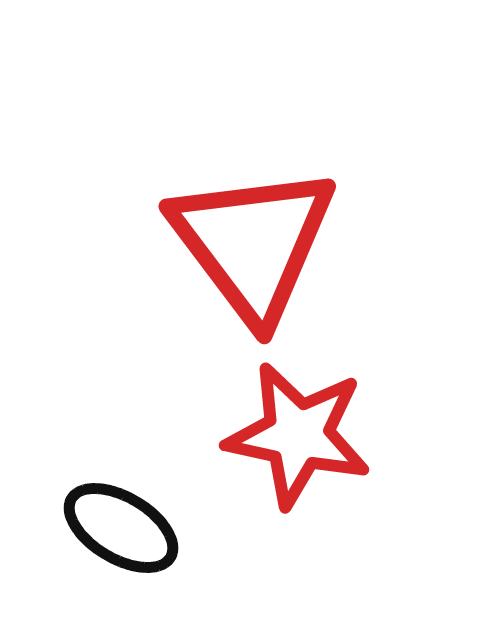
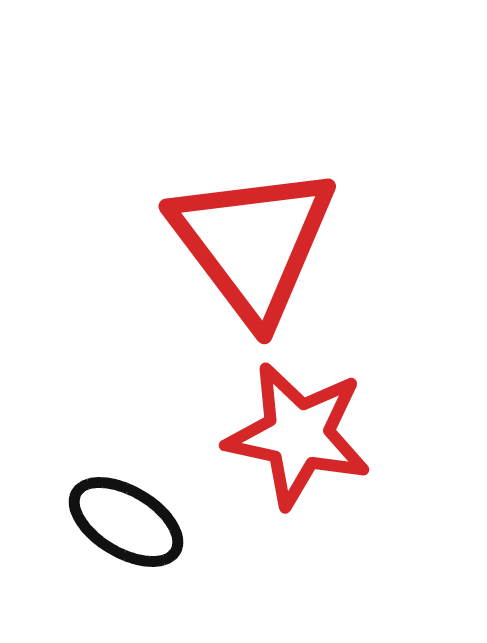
black ellipse: moved 5 px right, 6 px up
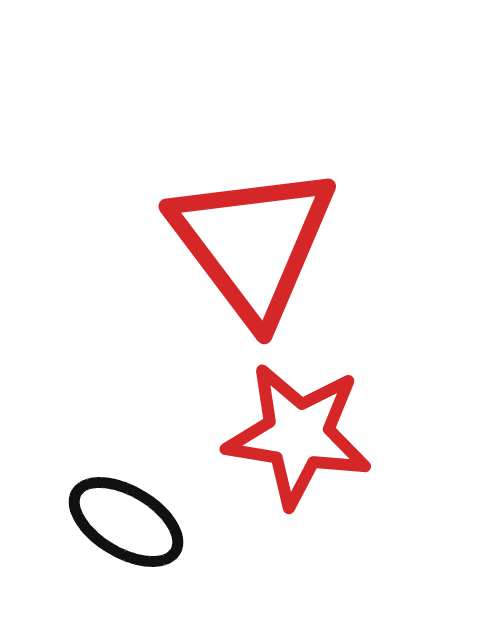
red star: rotated 3 degrees counterclockwise
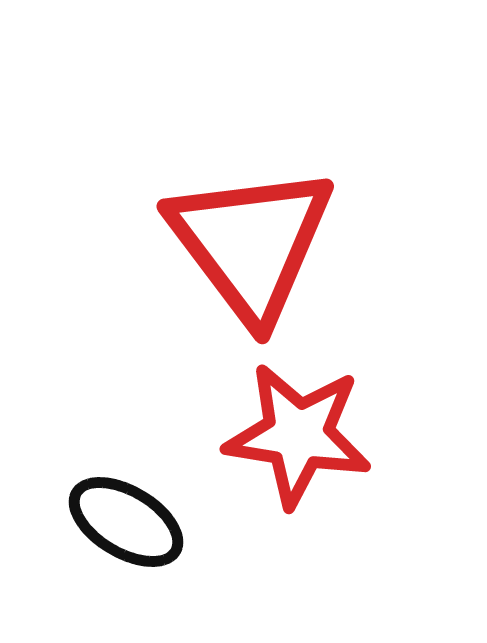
red triangle: moved 2 px left
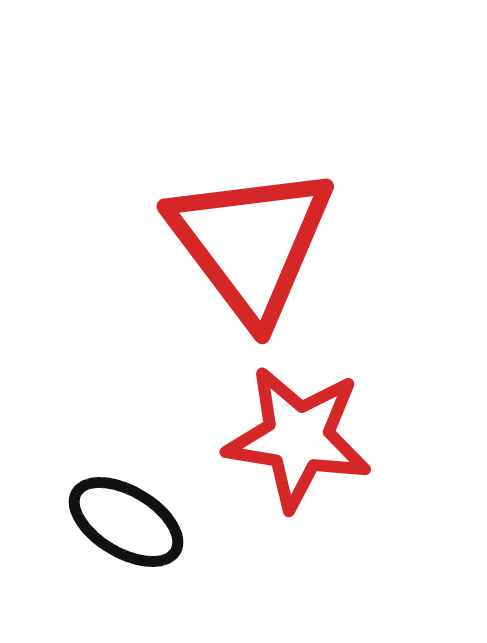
red star: moved 3 px down
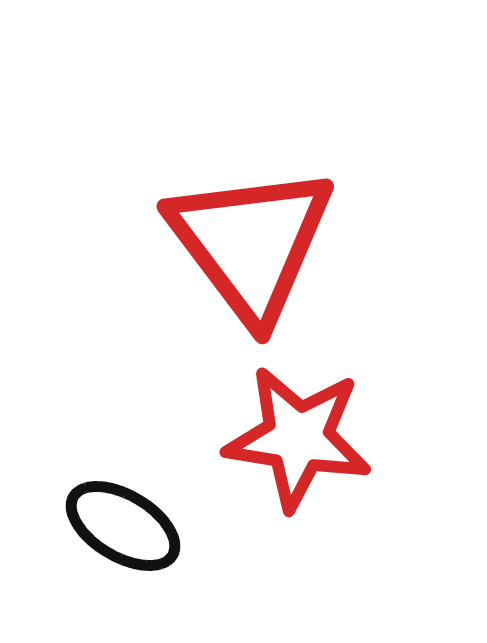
black ellipse: moved 3 px left, 4 px down
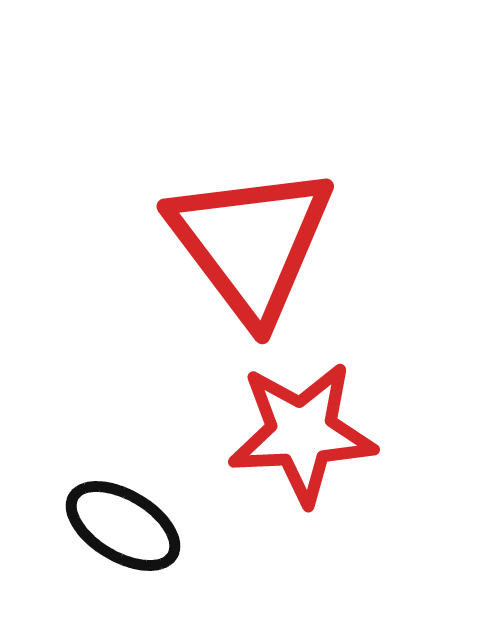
red star: moved 4 px right, 5 px up; rotated 12 degrees counterclockwise
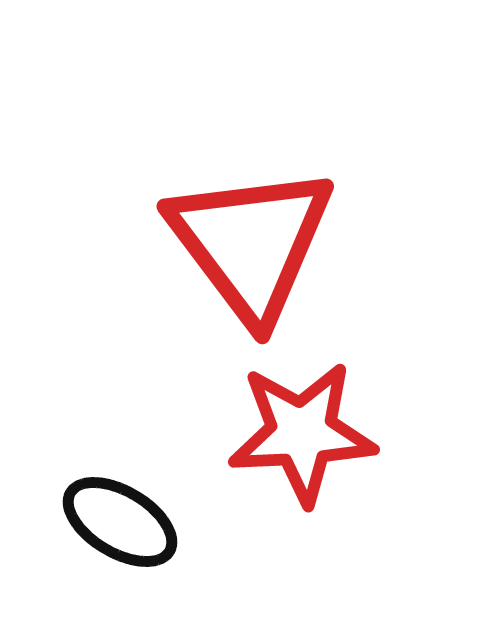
black ellipse: moved 3 px left, 4 px up
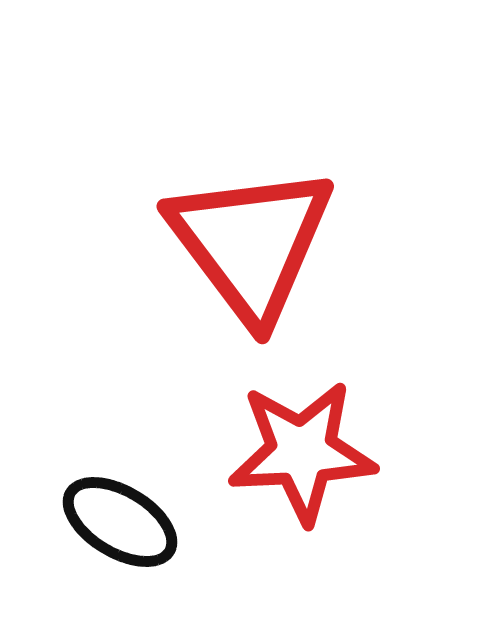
red star: moved 19 px down
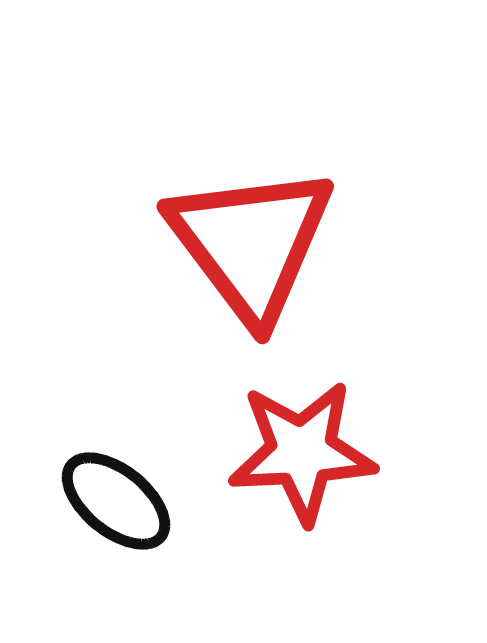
black ellipse: moved 4 px left, 21 px up; rotated 8 degrees clockwise
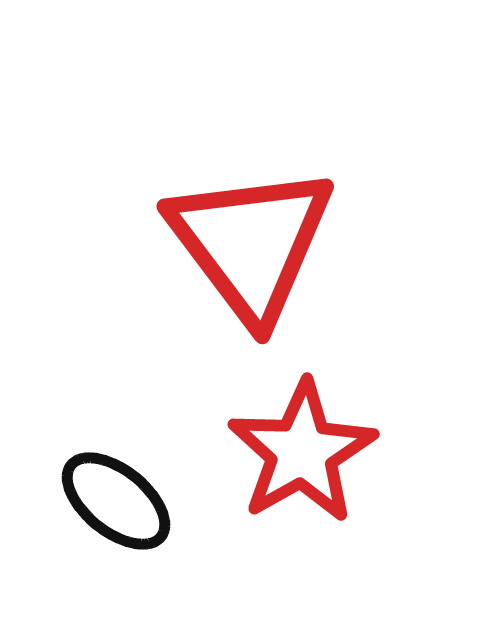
red star: rotated 27 degrees counterclockwise
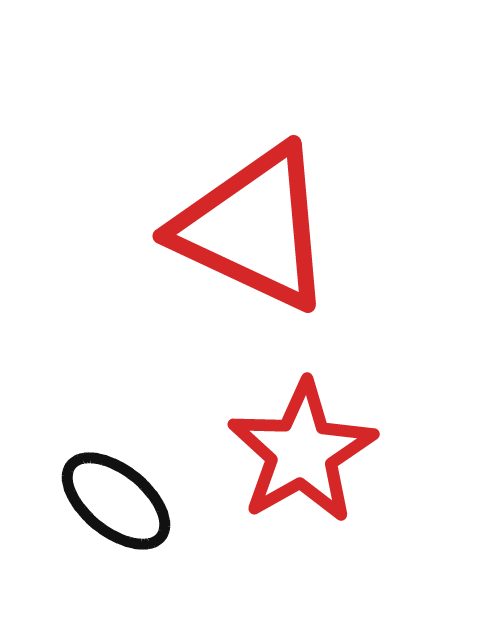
red triangle: moved 3 px right, 15 px up; rotated 28 degrees counterclockwise
